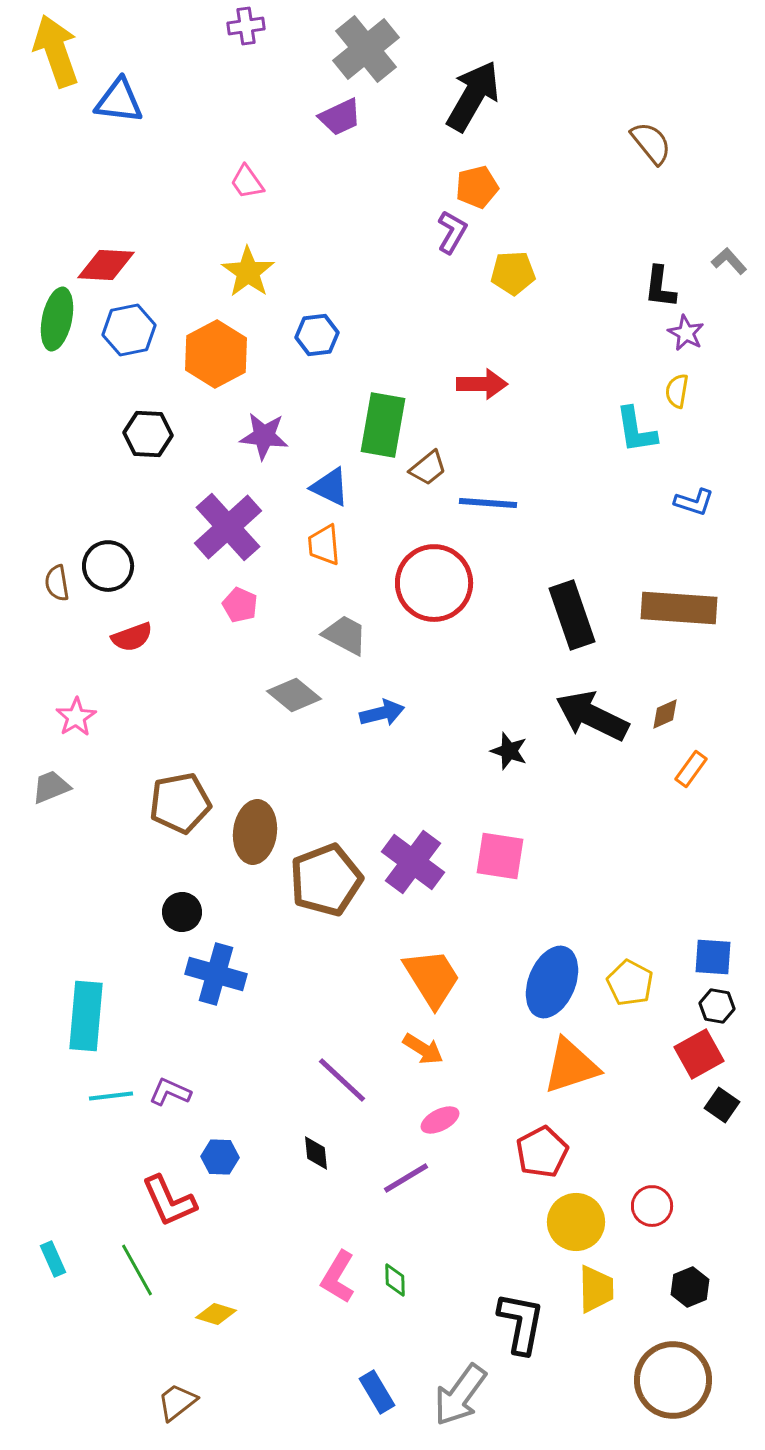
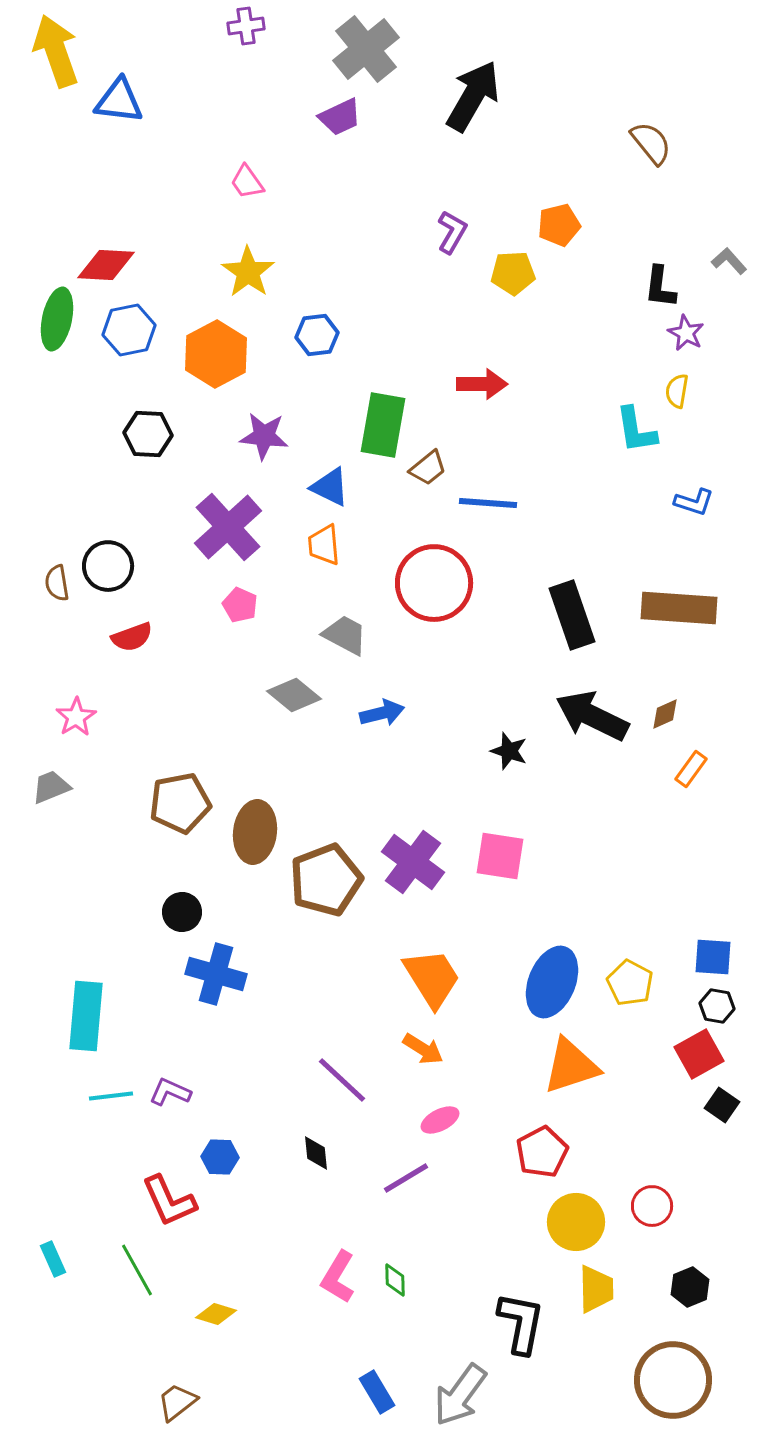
orange pentagon at (477, 187): moved 82 px right, 38 px down
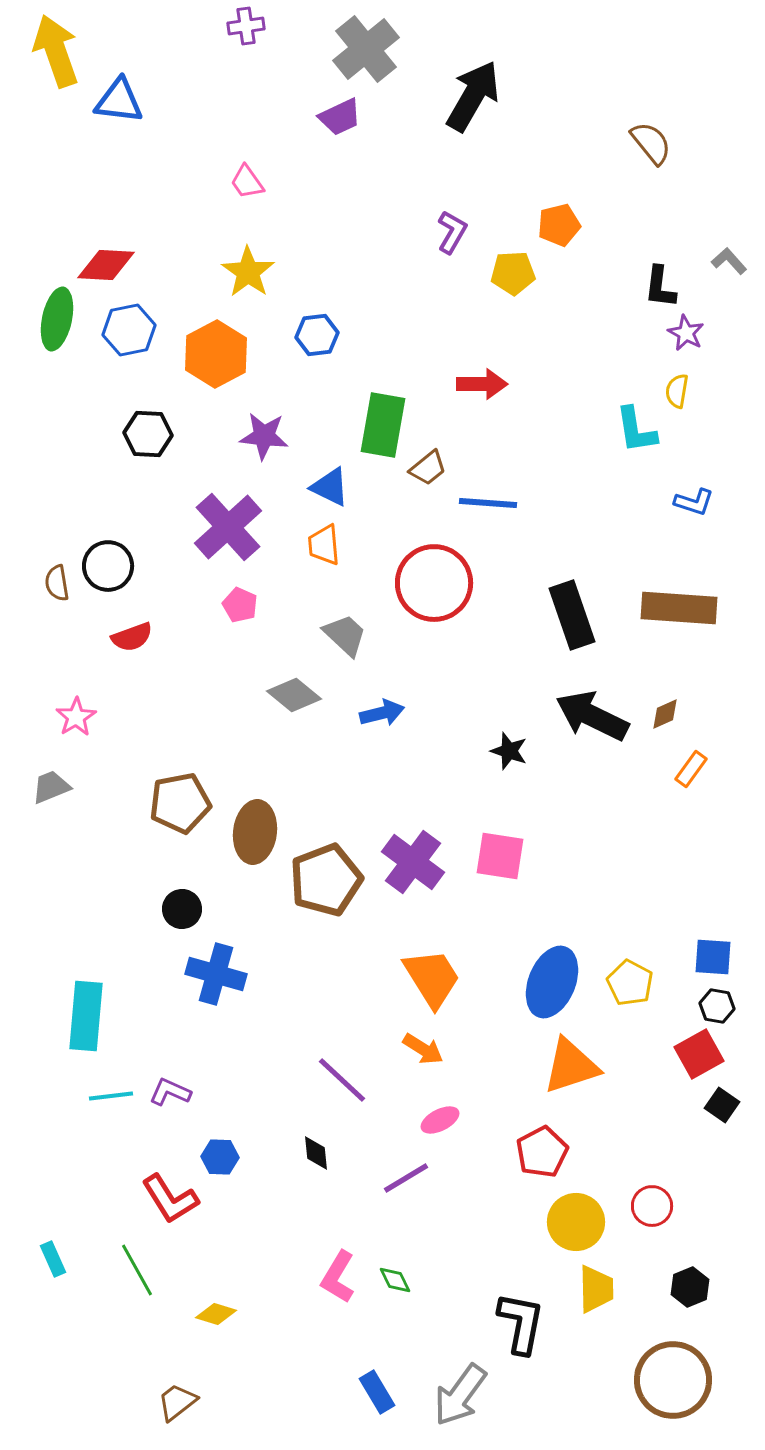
gray trapezoid at (345, 635): rotated 15 degrees clockwise
black circle at (182, 912): moved 3 px up
red L-shape at (169, 1201): moved 1 px right, 2 px up; rotated 8 degrees counterclockwise
green diamond at (395, 1280): rotated 24 degrees counterclockwise
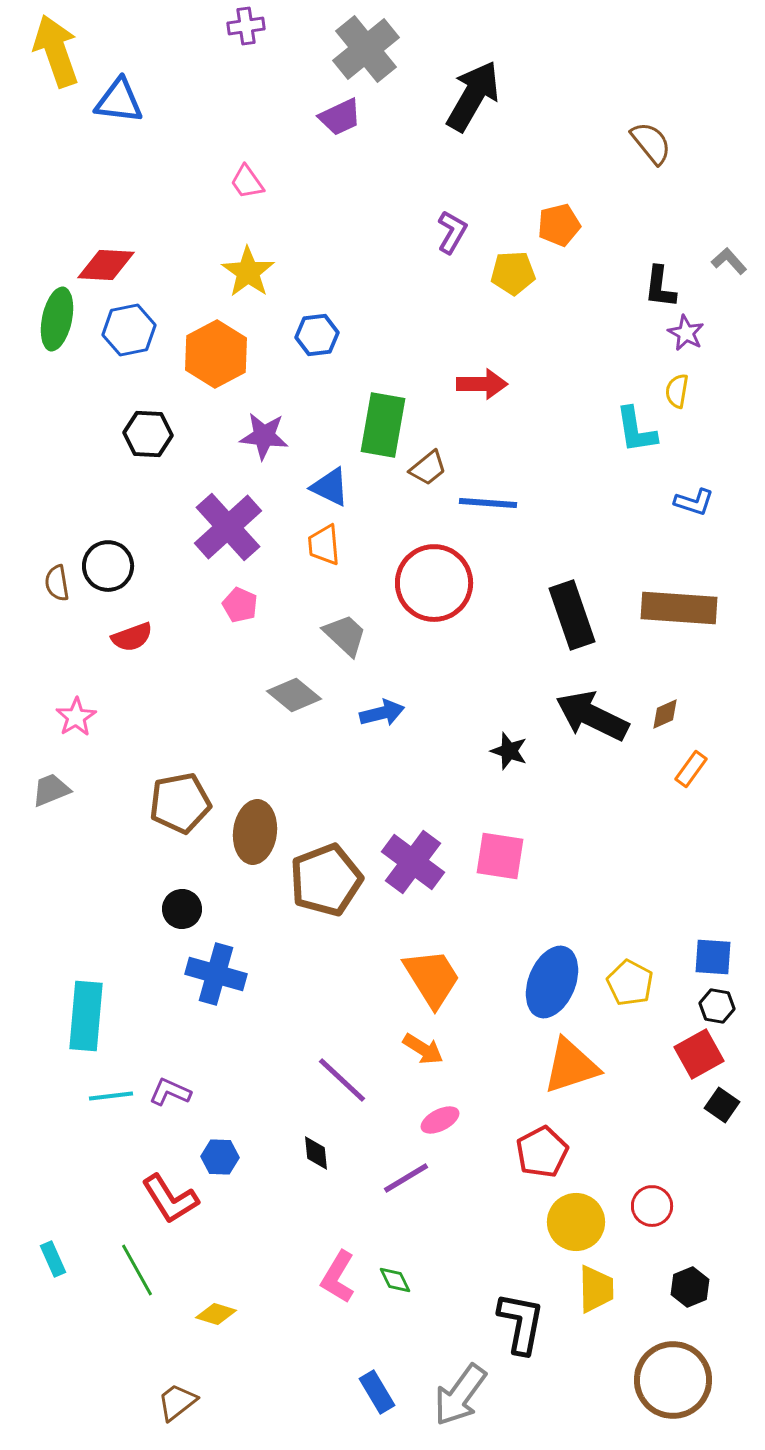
gray trapezoid at (51, 787): moved 3 px down
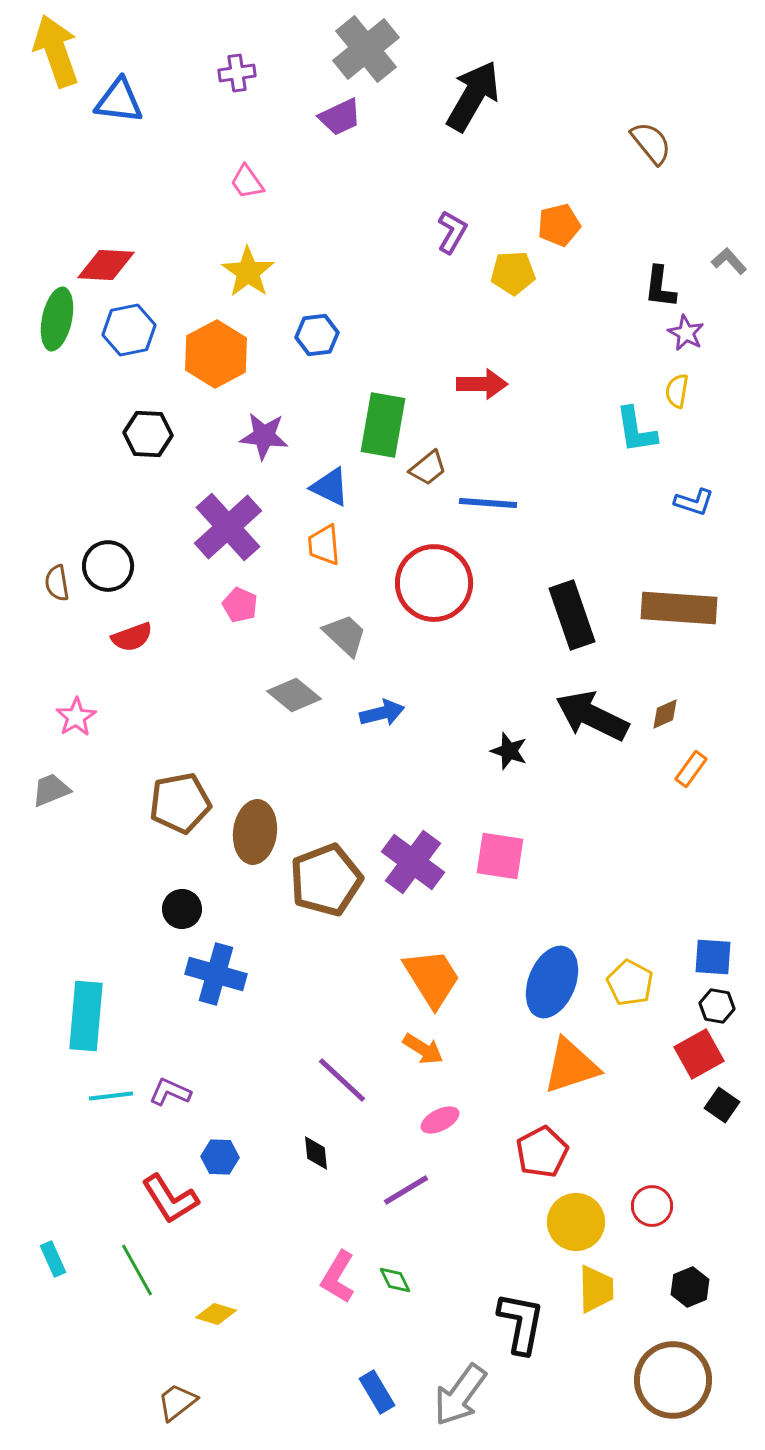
purple cross at (246, 26): moved 9 px left, 47 px down
purple line at (406, 1178): moved 12 px down
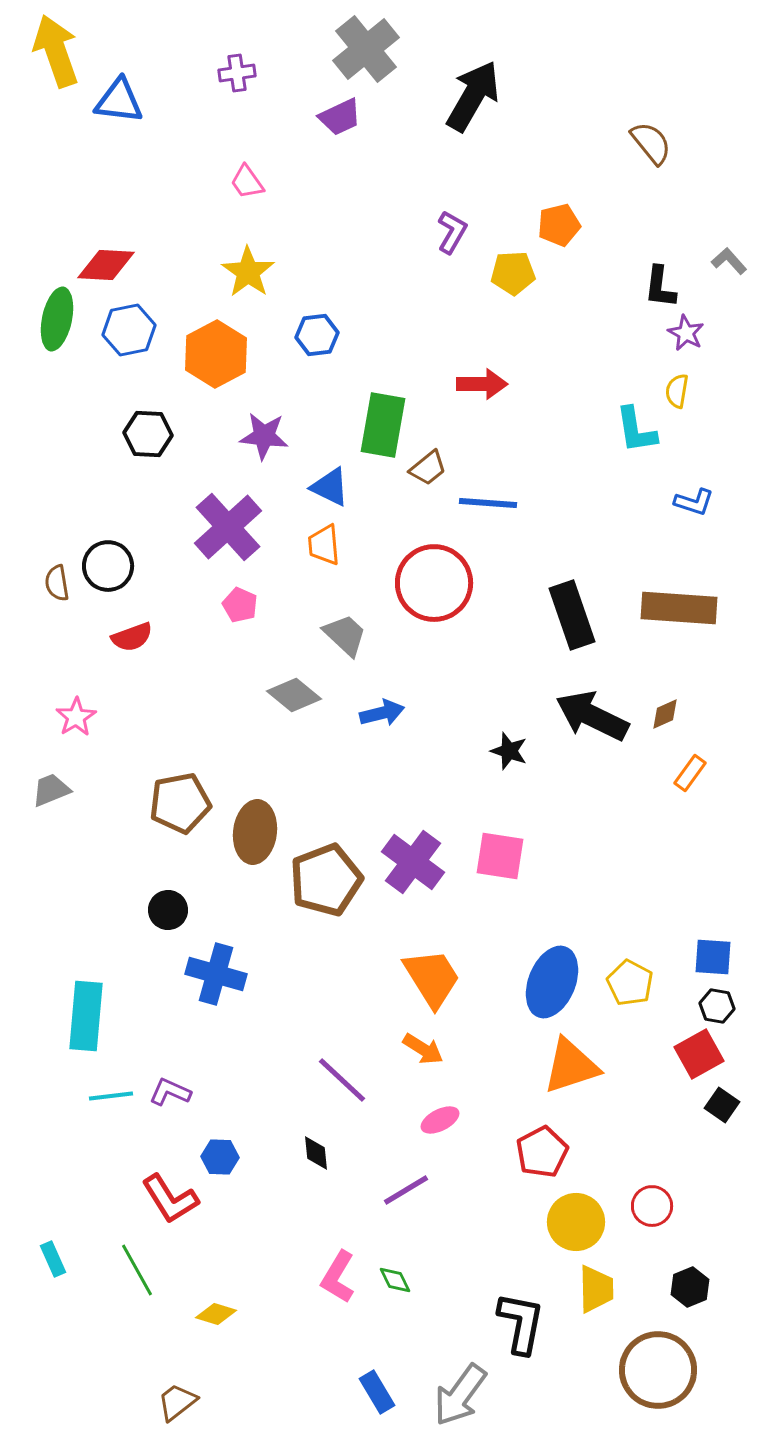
orange rectangle at (691, 769): moved 1 px left, 4 px down
black circle at (182, 909): moved 14 px left, 1 px down
brown circle at (673, 1380): moved 15 px left, 10 px up
